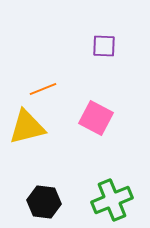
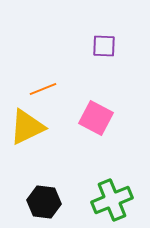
yellow triangle: rotated 12 degrees counterclockwise
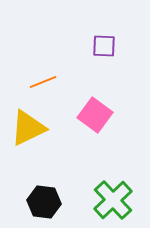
orange line: moved 7 px up
pink square: moved 1 px left, 3 px up; rotated 8 degrees clockwise
yellow triangle: moved 1 px right, 1 px down
green cross: moved 1 px right; rotated 21 degrees counterclockwise
